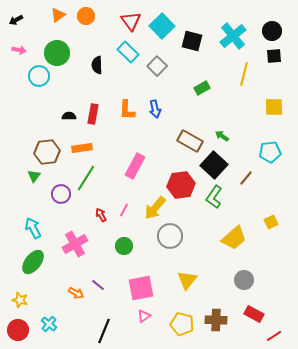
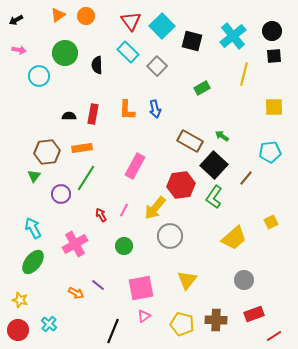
green circle at (57, 53): moved 8 px right
red rectangle at (254, 314): rotated 48 degrees counterclockwise
black line at (104, 331): moved 9 px right
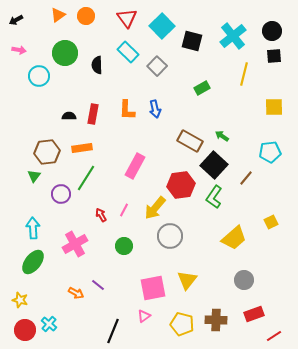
red triangle at (131, 21): moved 4 px left, 3 px up
cyan arrow at (33, 228): rotated 25 degrees clockwise
pink square at (141, 288): moved 12 px right
red circle at (18, 330): moved 7 px right
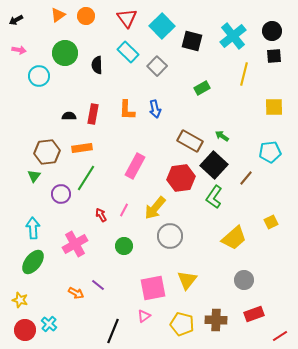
red hexagon at (181, 185): moved 7 px up
red line at (274, 336): moved 6 px right
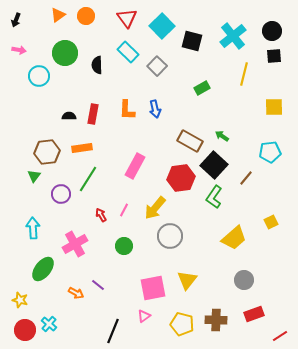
black arrow at (16, 20): rotated 40 degrees counterclockwise
green line at (86, 178): moved 2 px right, 1 px down
green ellipse at (33, 262): moved 10 px right, 7 px down
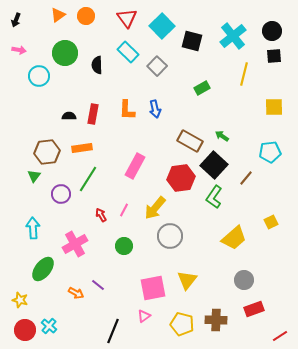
red rectangle at (254, 314): moved 5 px up
cyan cross at (49, 324): moved 2 px down
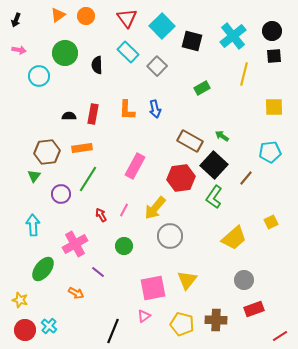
cyan arrow at (33, 228): moved 3 px up
purple line at (98, 285): moved 13 px up
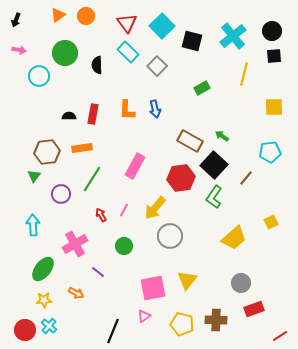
red triangle at (127, 18): moved 5 px down
green line at (88, 179): moved 4 px right
gray circle at (244, 280): moved 3 px left, 3 px down
yellow star at (20, 300): moved 24 px right; rotated 21 degrees counterclockwise
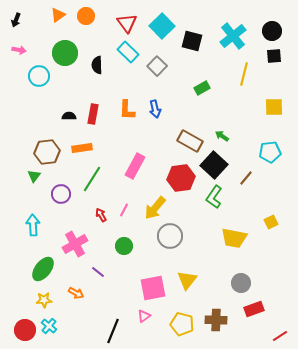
yellow trapezoid at (234, 238): rotated 52 degrees clockwise
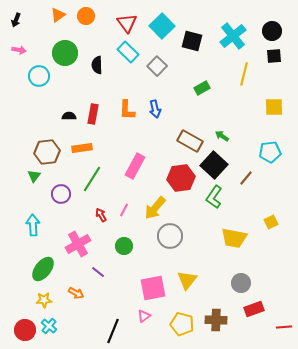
pink cross at (75, 244): moved 3 px right
red line at (280, 336): moved 4 px right, 9 px up; rotated 28 degrees clockwise
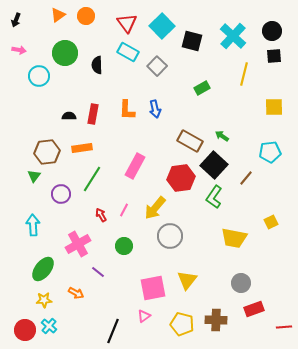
cyan cross at (233, 36): rotated 8 degrees counterclockwise
cyan rectangle at (128, 52): rotated 15 degrees counterclockwise
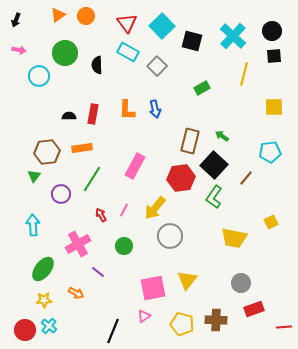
brown rectangle at (190, 141): rotated 75 degrees clockwise
